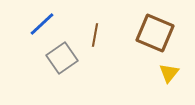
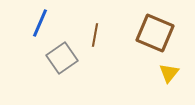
blue line: moved 2 px left, 1 px up; rotated 24 degrees counterclockwise
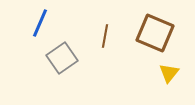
brown line: moved 10 px right, 1 px down
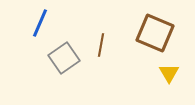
brown line: moved 4 px left, 9 px down
gray square: moved 2 px right
yellow triangle: rotated 10 degrees counterclockwise
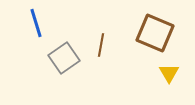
blue line: moved 4 px left; rotated 40 degrees counterclockwise
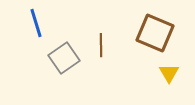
brown line: rotated 10 degrees counterclockwise
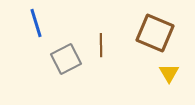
gray square: moved 2 px right, 1 px down; rotated 8 degrees clockwise
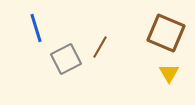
blue line: moved 5 px down
brown square: moved 11 px right
brown line: moved 1 px left, 2 px down; rotated 30 degrees clockwise
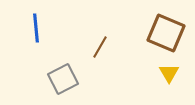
blue line: rotated 12 degrees clockwise
gray square: moved 3 px left, 20 px down
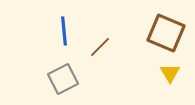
blue line: moved 28 px right, 3 px down
brown line: rotated 15 degrees clockwise
yellow triangle: moved 1 px right
